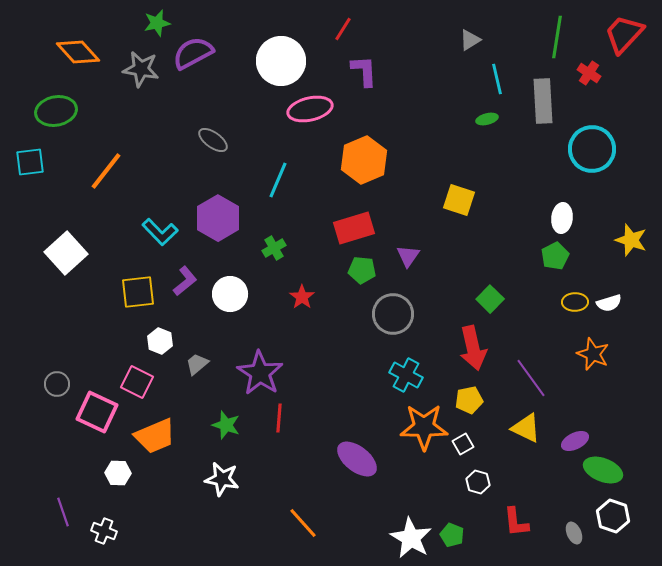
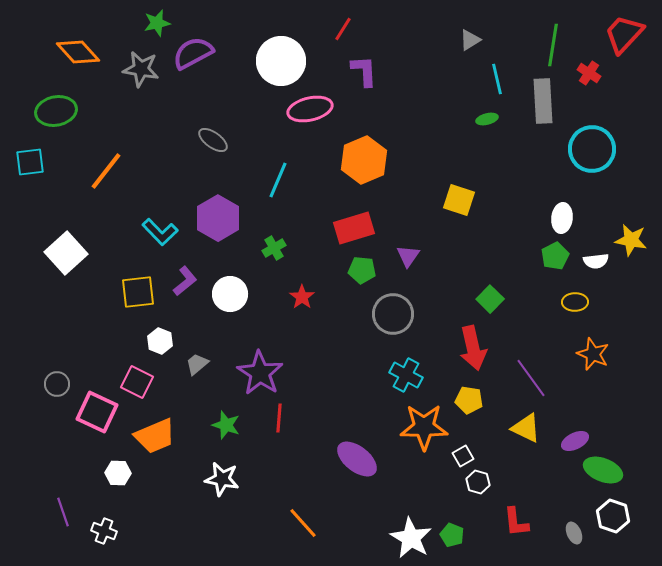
green line at (557, 37): moved 4 px left, 8 px down
yellow star at (631, 240): rotated 8 degrees counterclockwise
white semicircle at (609, 303): moved 13 px left, 42 px up; rotated 10 degrees clockwise
yellow pentagon at (469, 400): rotated 20 degrees clockwise
white square at (463, 444): moved 12 px down
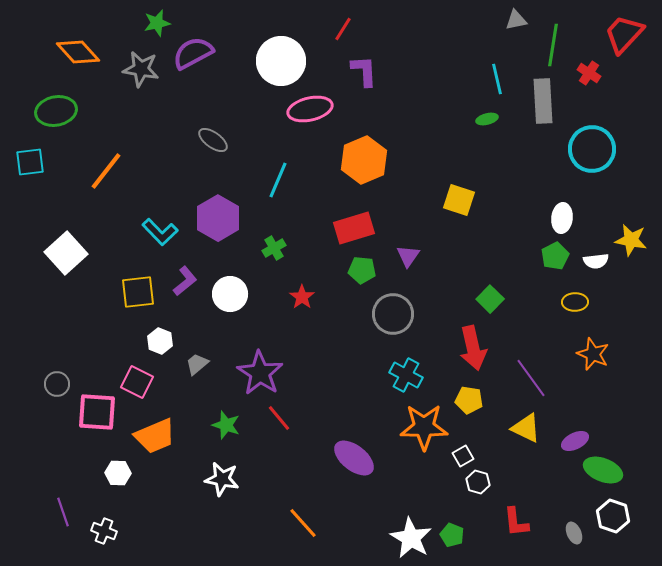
gray triangle at (470, 40): moved 46 px right, 20 px up; rotated 20 degrees clockwise
pink square at (97, 412): rotated 21 degrees counterclockwise
red line at (279, 418): rotated 44 degrees counterclockwise
purple ellipse at (357, 459): moved 3 px left, 1 px up
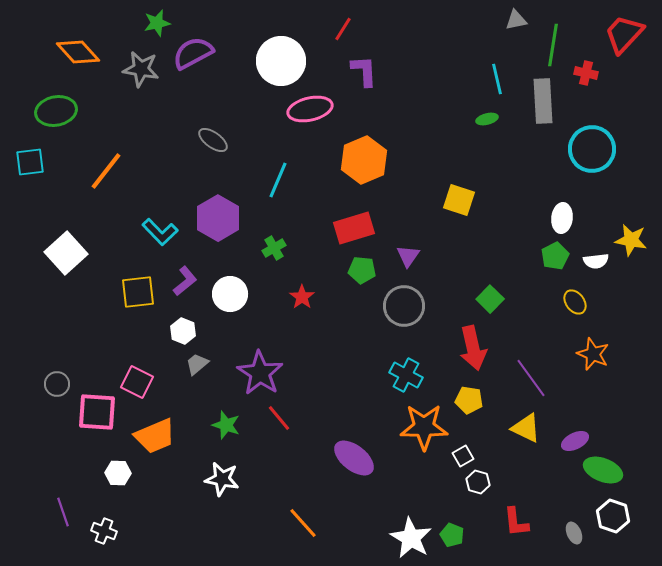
red cross at (589, 73): moved 3 px left; rotated 20 degrees counterclockwise
yellow ellipse at (575, 302): rotated 55 degrees clockwise
gray circle at (393, 314): moved 11 px right, 8 px up
white hexagon at (160, 341): moved 23 px right, 10 px up
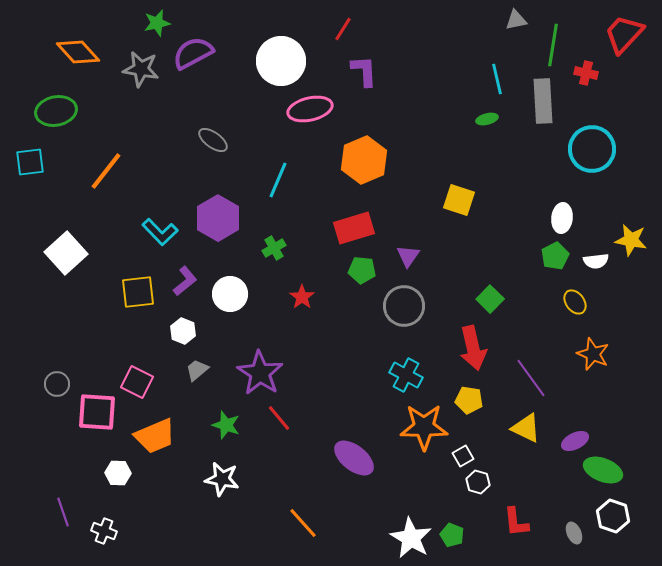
gray trapezoid at (197, 364): moved 6 px down
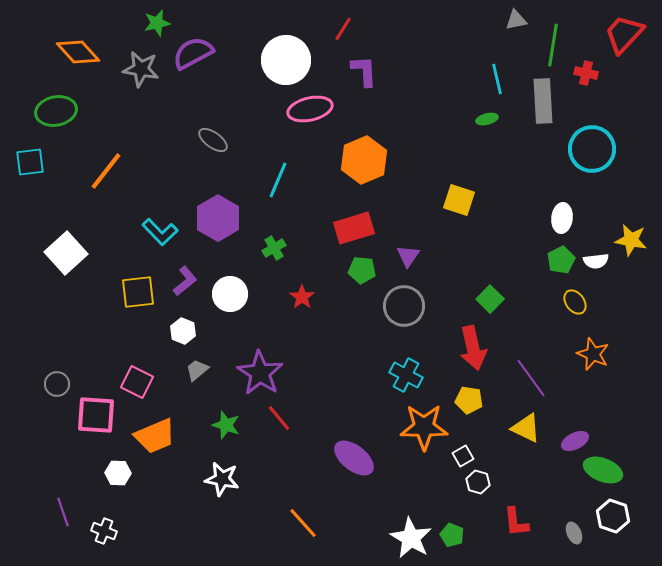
white circle at (281, 61): moved 5 px right, 1 px up
green pentagon at (555, 256): moved 6 px right, 4 px down
pink square at (97, 412): moved 1 px left, 3 px down
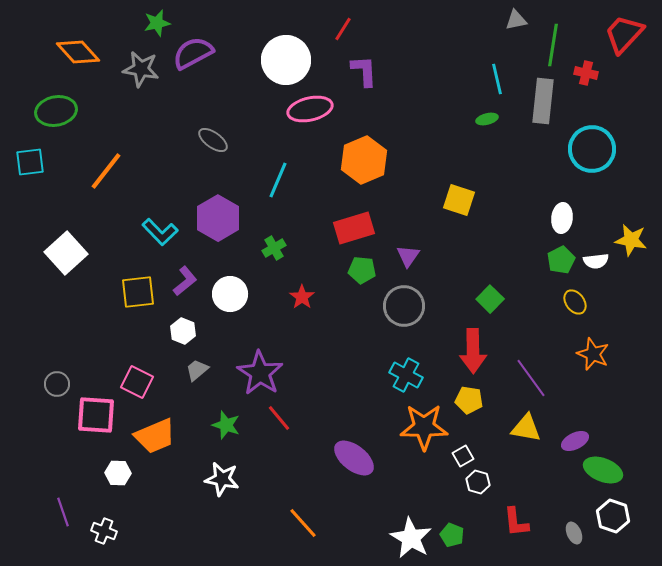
gray rectangle at (543, 101): rotated 9 degrees clockwise
red arrow at (473, 348): moved 3 px down; rotated 12 degrees clockwise
yellow triangle at (526, 428): rotated 16 degrees counterclockwise
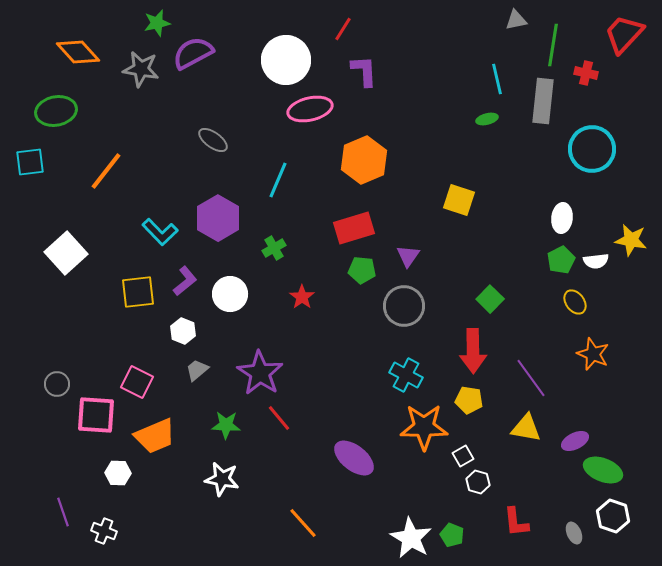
green star at (226, 425): rotated 16 degrees counterclockwise
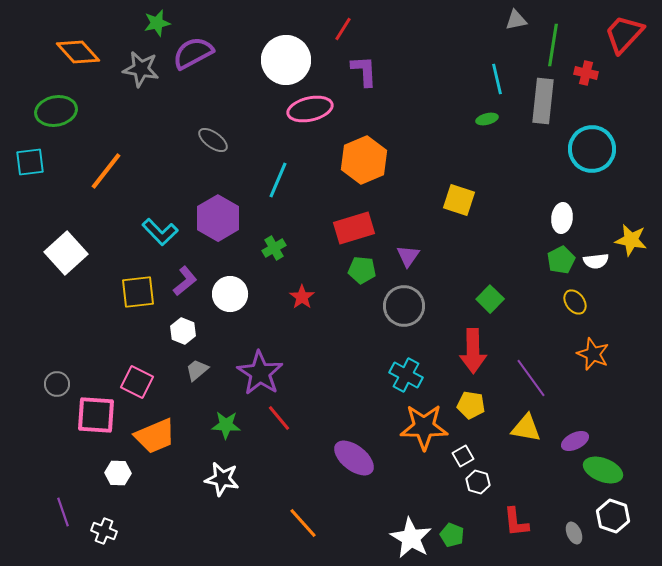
yellow pentagon at (469, 400): moved 2 px right, 5 px down
